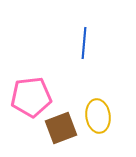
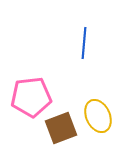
yellow ellipse: rotated 16 degrees counterclockwise
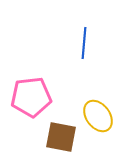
yellow ellipse: rotated 12 degrees counterclockwise
brown square: moved 9 px down; rotated 32 degrees clockwise
